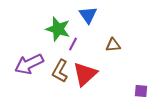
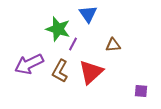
blue triangle: moved 1 px up
red triangle: moved 6 px right, 2 px up
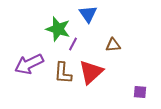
brown L-shape: moved 3 px right, 2 px down; rotated 25 degrees counterclockwise
purple square: moved 1 px left, 1 px down
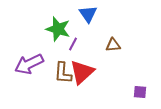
red triangle: moved 9 px left
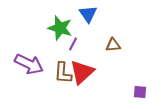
green star: moved 2 px right, 1 px up
purple arrow: rotated 128 degrees counterclockwise
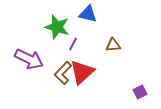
blue triangle: rotated 42 degrees counterclockwise
green star: moved 3 px left, 1 px up
purple arrow: moved 5 px up
brown L-shape: rotated 40 degrees clockwise
purple square: rotated 32 degrees counterclockwise
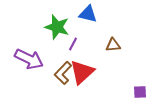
purple square: rotated 24 degrees clockwise
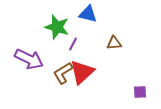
brown triangle: moved 1 px right, 2 px up
brown L-shape: rotated 15 degrees clockwise
